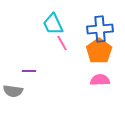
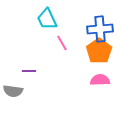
cyan trapezoid: moved 6 px left, 5 px up
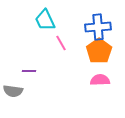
cyan trapezoid: moved 2 px left, 1 px down
blue cross: moved 2 px left, 2 px up
pink line: moved 1 px left
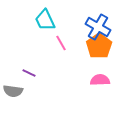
blue cross: rotated 35 degrees clockwise
orange pentagon: moved 5 px up
purple line: moved 2 px down; rotated 24 degrees clockwise
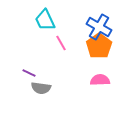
blue cross: moved 1 px right
gray semicircle: moved 28 px right, 3 px up
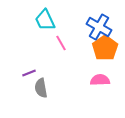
orange pentagon: moved 6 px right, 2 px down
purple line: rotated 48 degrees counterclockwise
gray semicircle: rotated 72 degrees clockwise
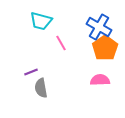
cyan trapezoid: moved 4 px left, 1 px down; rotated 50 degrees counterclockwise
purple line: moved 2 px right, 1 px up
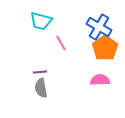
purple line: moved 9 px right; rotated 16 degrees clockwise
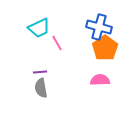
cyan trapezoid: moved 2 px left, 7 px down; rotated 40 degrees counterclockwise
blue cross: rotated 15 degrees counterclockwise
pink line: moved 4 px left
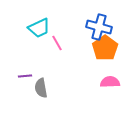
purple line: moved 15 px left, 4 px down
pink semicircle: moved 10 px right, 2 px down
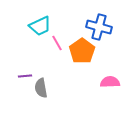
cyan trapezoid: moved 1 px right, 2 px up
orange pentagon: moved 23 px left, 3 px down
